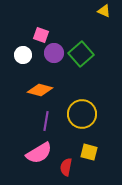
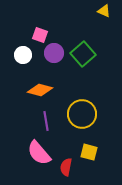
pink square: moved 1 px left
green square: moved 2 px right
purple line: rotated 18 degrees counterclockwise
pink semicircle: rotated 80 degrees clockwise
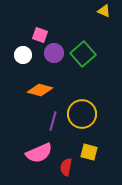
purple line: moved 7 px right; rotated 24 degrees clockwise
pink semicircle: rotated 72 degrees counterclockwise
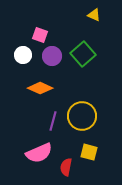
yellow triangle: moved 10 px left, 4 px down
purple circle: moved 2 px left, 3 px down
orange diamond: moved 2 px up; rotated 10 degrees clockwise
yellow circle: moved 2 px down
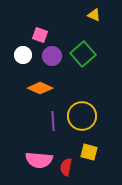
purple line: rotated 18 degrees counterclockwise
pink semicircle: moved 7 px down; rotated 28 degrees clockwise
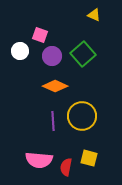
white circle: moved 3 px left, 4 px up
orange diamond: moved 15 px right, 2 px up
yellow square: moved 6 px down
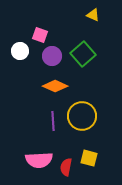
yellow triangle: moved 1 px left
pink semicircle: rotated 8 degrees counterclockwise
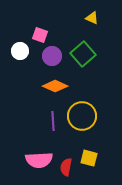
yellow triangle: moved 1 px left, 3 px down
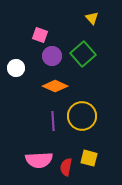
yellow triangle: rotated 24 degrees clockwise
white circle: moved 4 px left, 17 px down
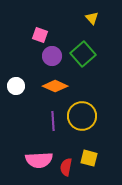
white circle: moved 18 px down
